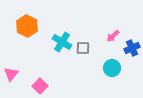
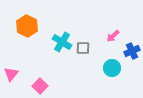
blue cross: moved 3 px down
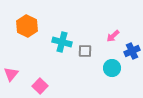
cyan cross: rotated 18 degrees counterclockwise
gray square: moved 2 px right, 3 px down
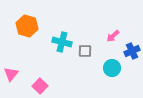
orange hexagon: rotated 10 degrees counterclockwise
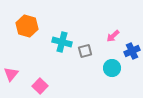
gray square: rotated 16 degrees counterclockwise
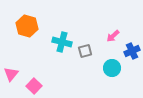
pink square: moved 6 px left
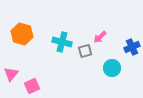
orange hexagon: moved 5 px left, 8 px down
pink arrow: moved 13 px left, 1 px down
blue cross: moved 4 px up
pink square: moved 2 px left; rotated 21 degrees clockwise
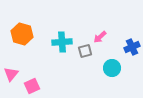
cyan cross: rotated 18 degrees counterclockwise
